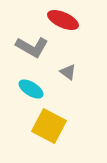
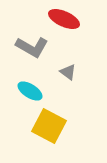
red ellipse: moved 1 px right, 1 px up
cyan ellipse: moved 1 px left, 2 px down
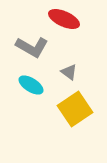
gray triangle: moved 1 px right
cyan ellipse: moved 1 px right, 6 px up
yellow square: moved 26 px right, 17 px up; rotated 28 degrees clockwise
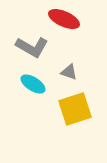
gray triangle: rotated 18 degrees counterclockwise
cyan ellipse: moved 2 px right, 1 px up
yellow square: rotated 16 degrees clockwise
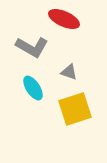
cyan ellipse: moved 4 px down; rotated 25 degrees clockwise
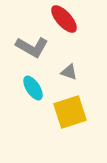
red ellipse: rotated 24 degrees clockwise
yellow square: moved 5 px left, 3 px down
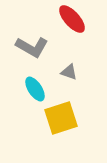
red ellipse: moved 8 px right
cyan ellipse: moved 2 px right, 1 px down
yellow square: moved 9 px left, 6 px down
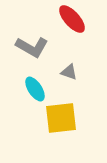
yellow square: rotated 12 degrees clockwise
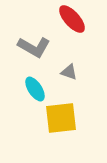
gray L-shape: moved 2 px right
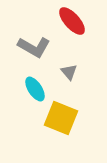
red ellipse: moved 2 px down
gray triangle: rotated 30 degrees clockwise
yellow square: rotated 28 degrees clockwise
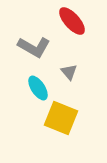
cyan ellipse: moved 3 px right, 1 px up
